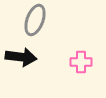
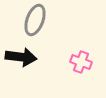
pink cross: rotated 20 degrees clockwise
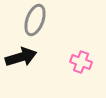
black arrow: rotated 24 degrees counterclockwise
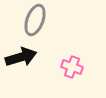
pink cross: moved 9 px left, 5 px down
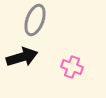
black arrow: moved 1 px right
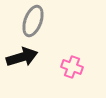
gray ellipse: moved 2 px left, 1 px down
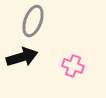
pink cross: moved 1 px right, 1 px up
